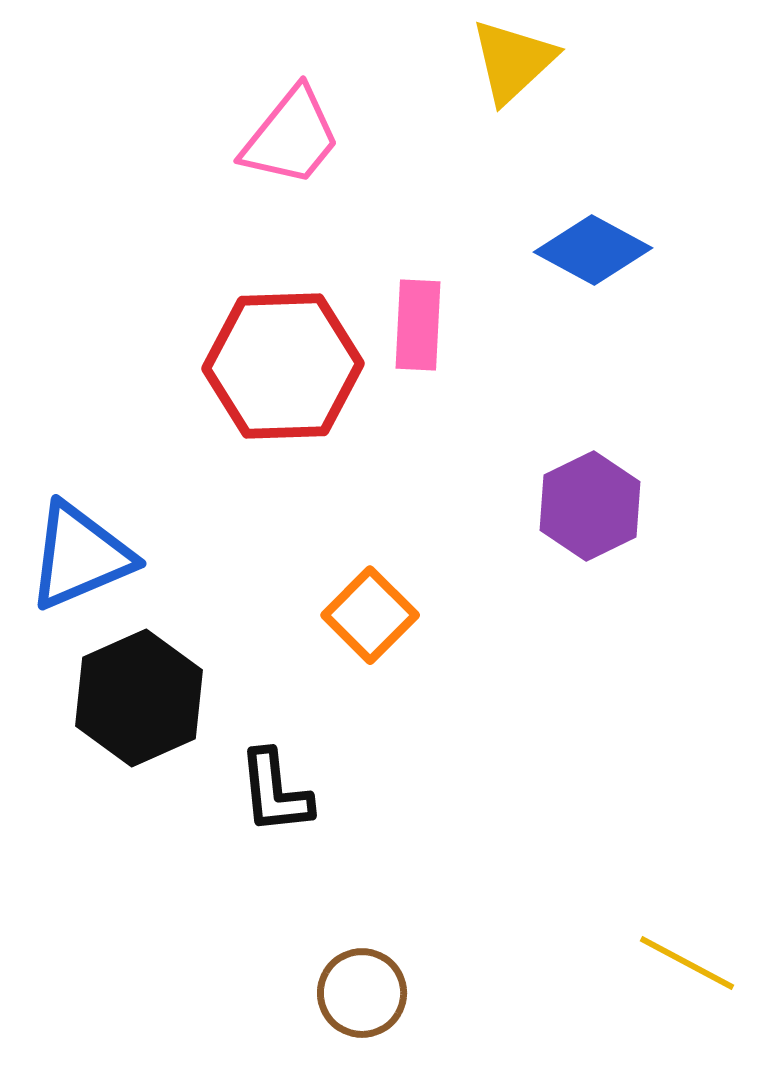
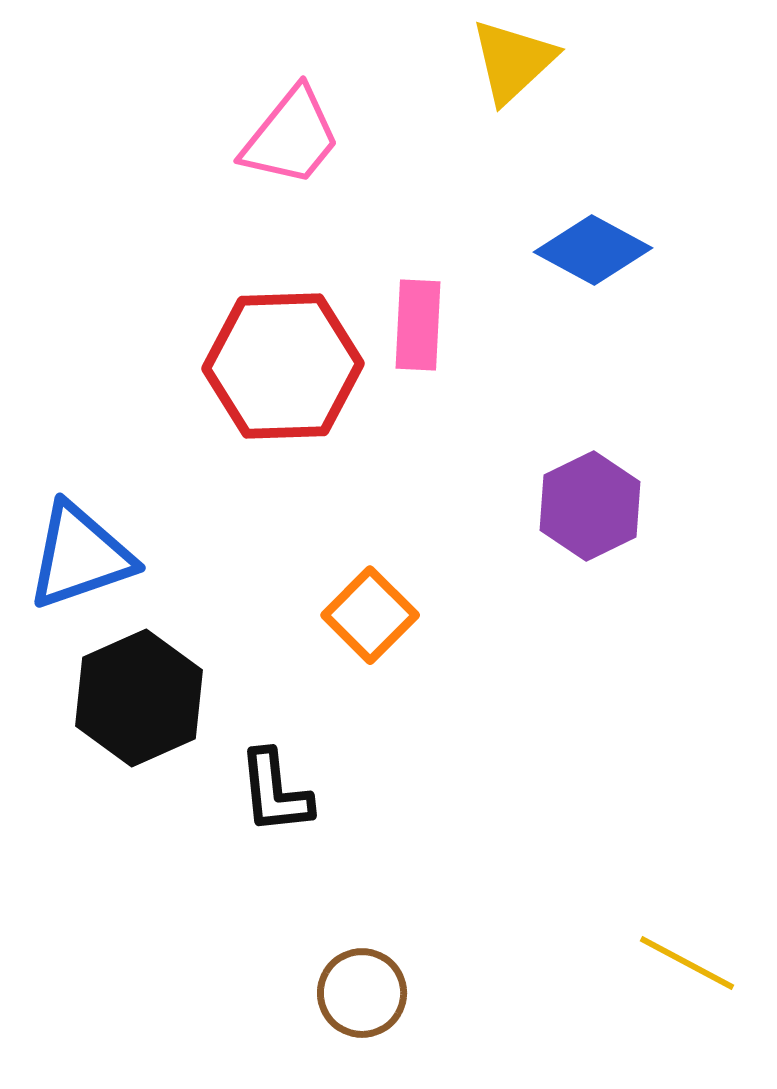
blue triangle: rotated 4 degrees clockwise
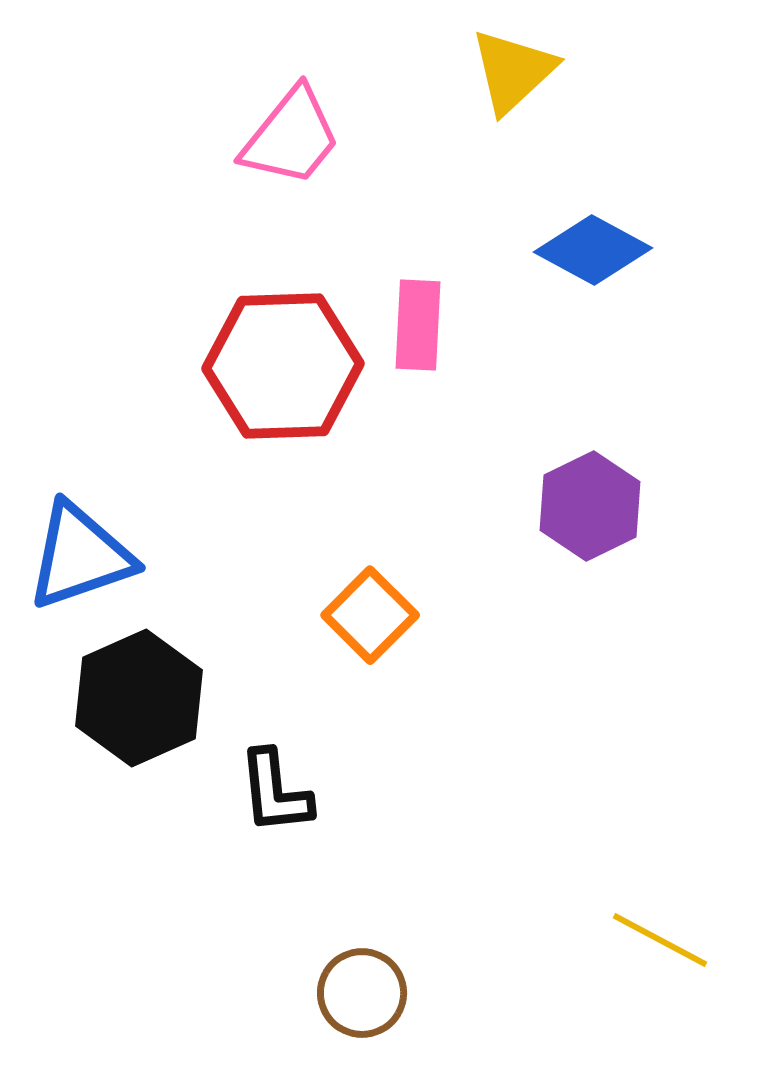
yellow triangle: moved 10 px down
yellow line: moved 27 px left, 23 px up
